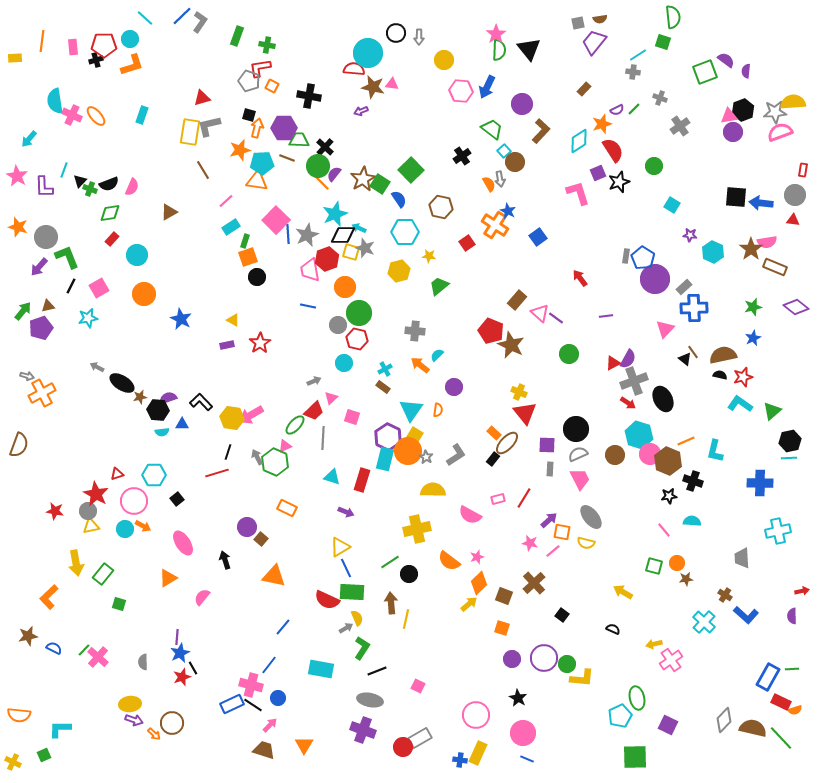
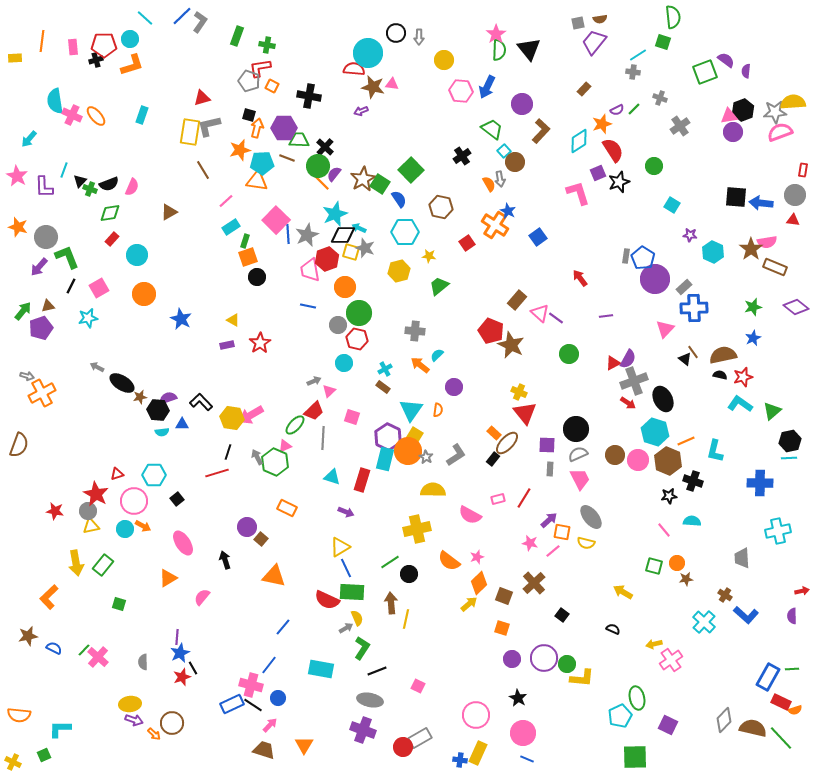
pink triangle at (331, 398): moved 2 px left, 7 px up
cyan hexagon at (639, 435): moved 16 px right, 3 px up
pink circle at (650, 454): moved 12 px left, 6 px down
green rectangle at (103, 574): moved 9 px up
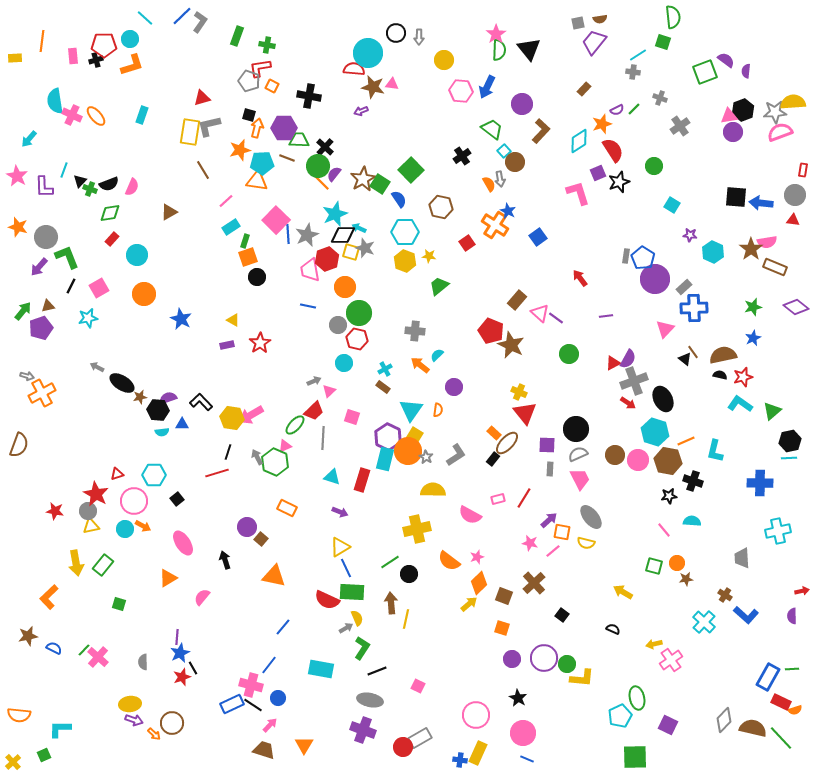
pink rectangle at (73, 47): moved 9 px down
yellow hexagon at (399, 271): moved 6 px right, 10 px up; rotated 25 degrees counterclockwise
brown hexagon at (668, 461): rotated 12 degrees counterclockwise
purple arrow at (346, 512): moved 6 px left
yellow cross at (13, 762): rotated 21 degrees clockwise
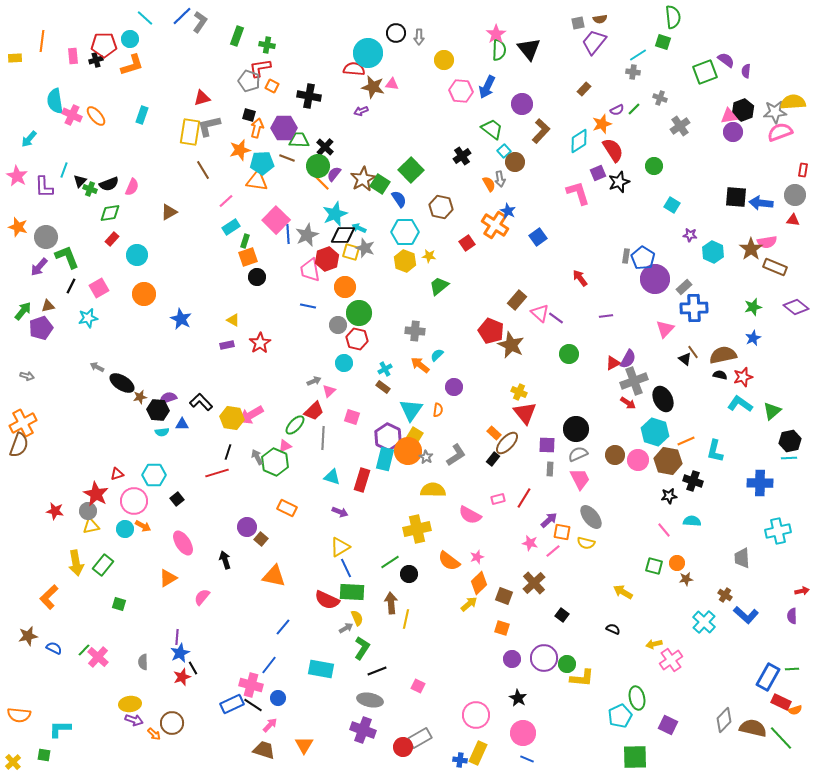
orange cross at (42, 393): moved 19 px left, 30 px down
green square at (44, 755): rotated 32 degrees clockwise
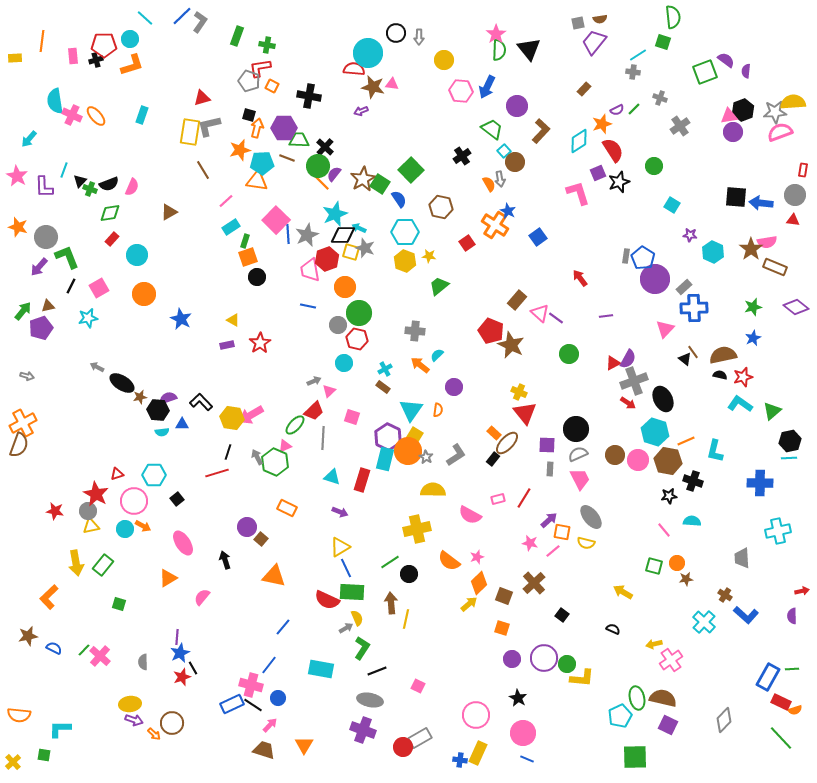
purple circle at (522, 104): moved 5 px left, 2 px down
pink cross at (98, 657): moved 2 px right, 1 px up
brown semicircle at (753, 728): moved 90 px left, 30 px up
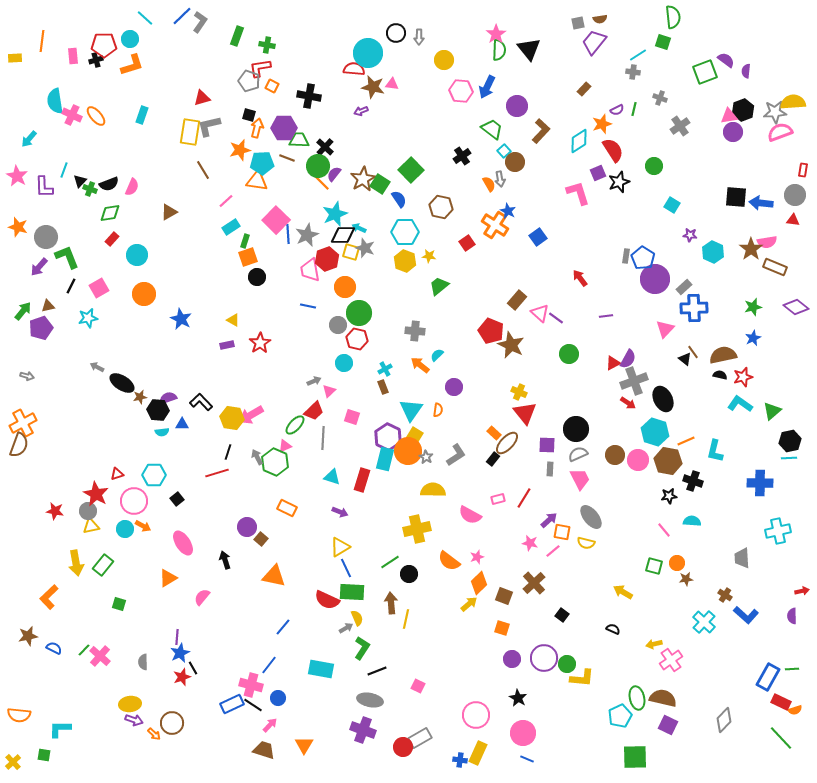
green line at (634, 109): rotated 32 degrees counterclockwise
brown rectangle at (383, 387): rotated 32 degrees clockwise
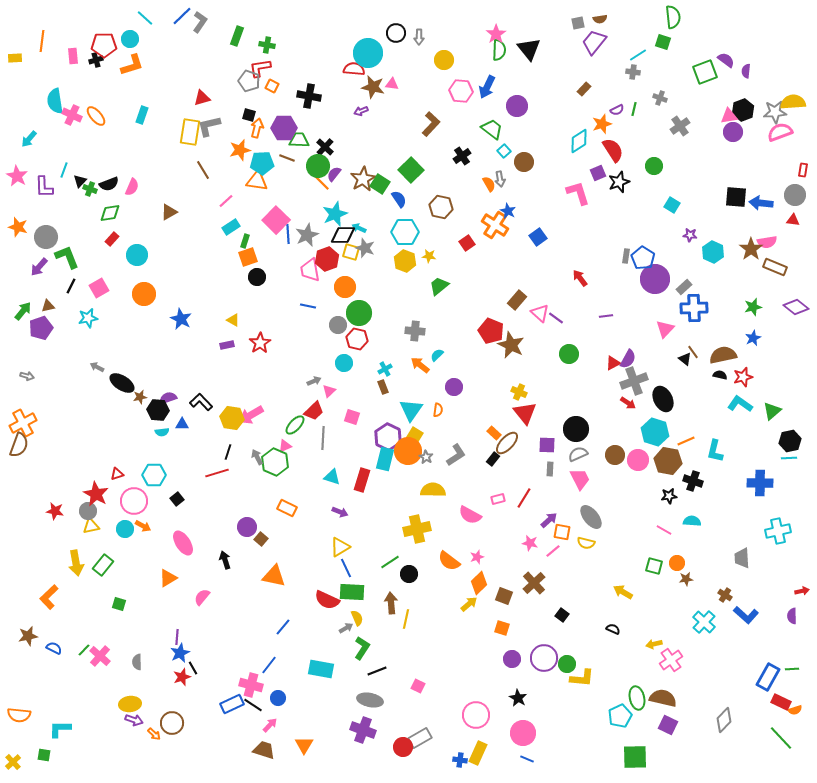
brown L-shape at (541, 131): moved 110 px left, 7 px up
brown circle at (515, 162): moved 9 px right
pink line at (664, 530): rotated 21 degrees counterclockwise
gray semicircle at (143, 662): moved 6 px left
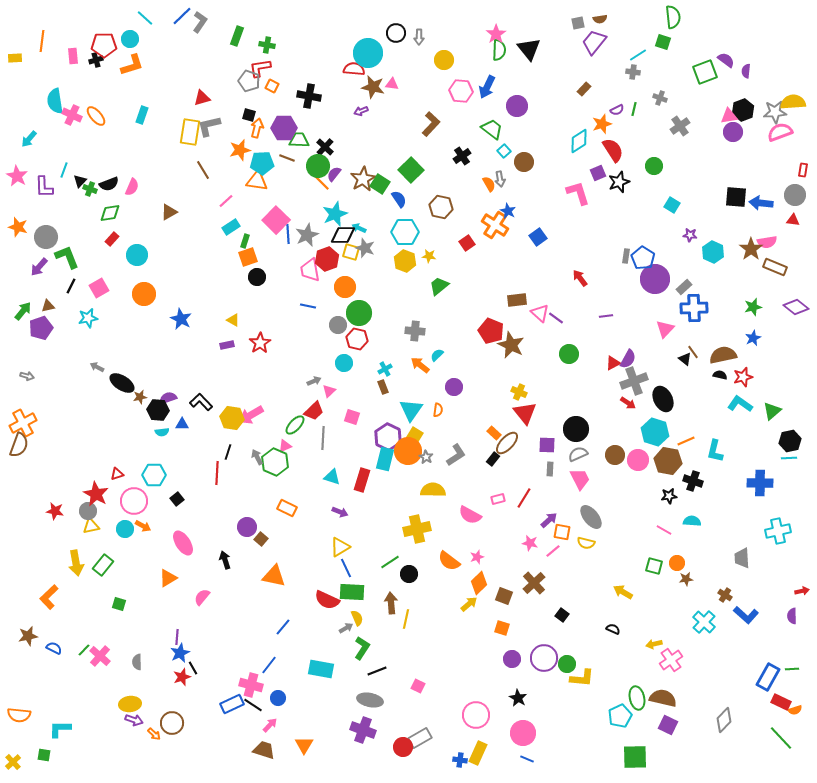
brown rectangle at (517, 300): rotated 42 degrees clockwise
red line at (217, 473): rotated 70 degrees counterclockwise
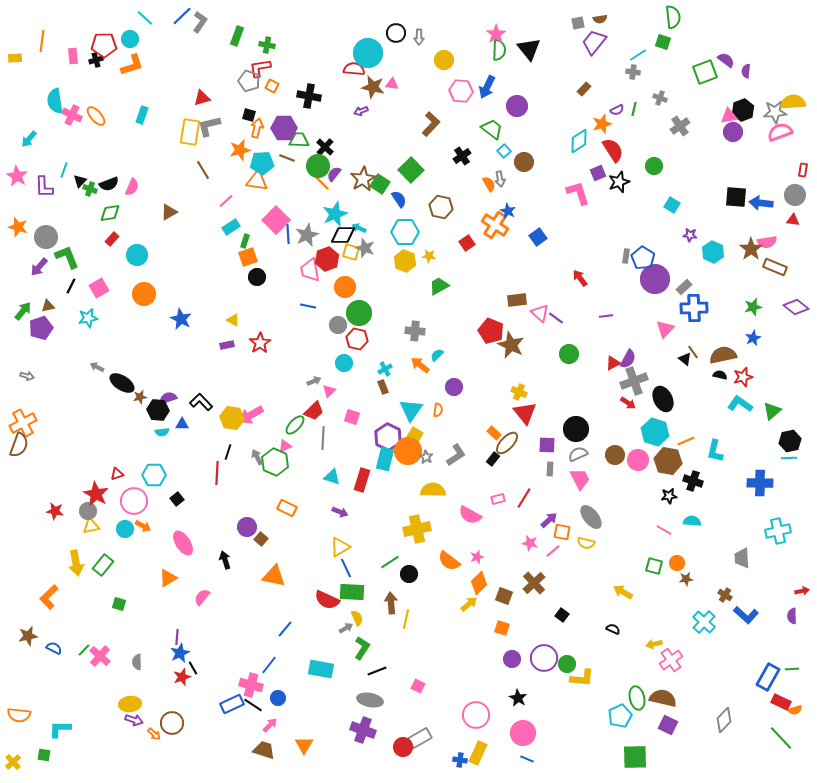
green trapezoid at (439, 286): rotated 10 degrees clockwise
blue line at (283, 627): moved 2 px right, 2 px down
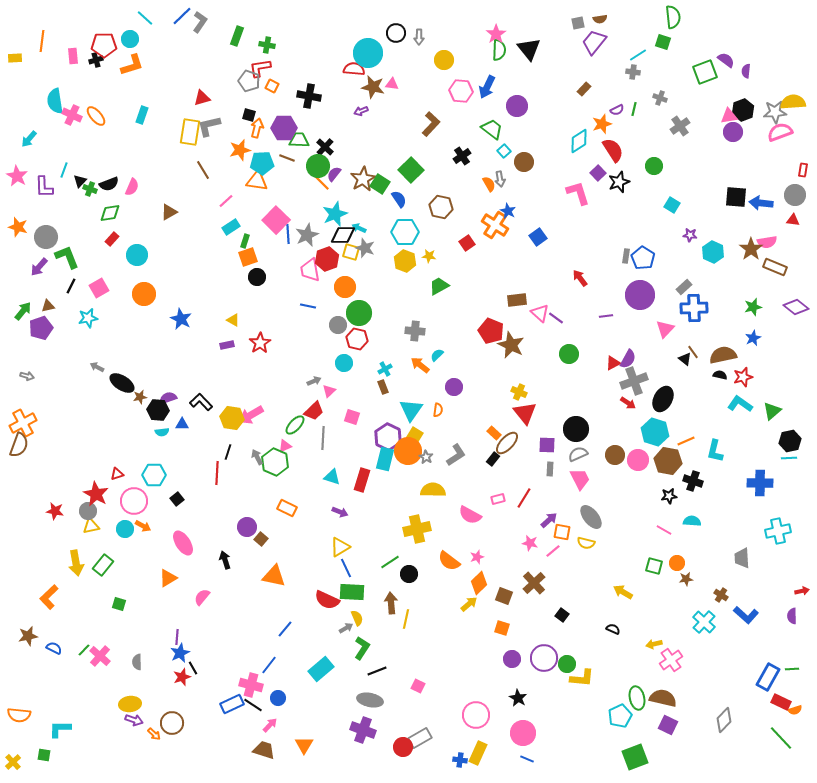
purple square at (598, 173): rotated 21 degrees counterclockwise
purple circle at (655, 279): moved 15 px left, 16 px down
black ellipse at (663, 399): rotated 55 degrees clockwise
brown cross at (725, 595): moved 4 px left
cyan rectangle at (321, 669): rotated 50 degrees counterclockwise
green square at (635, 757): rotated 20 degrees counterclockwise
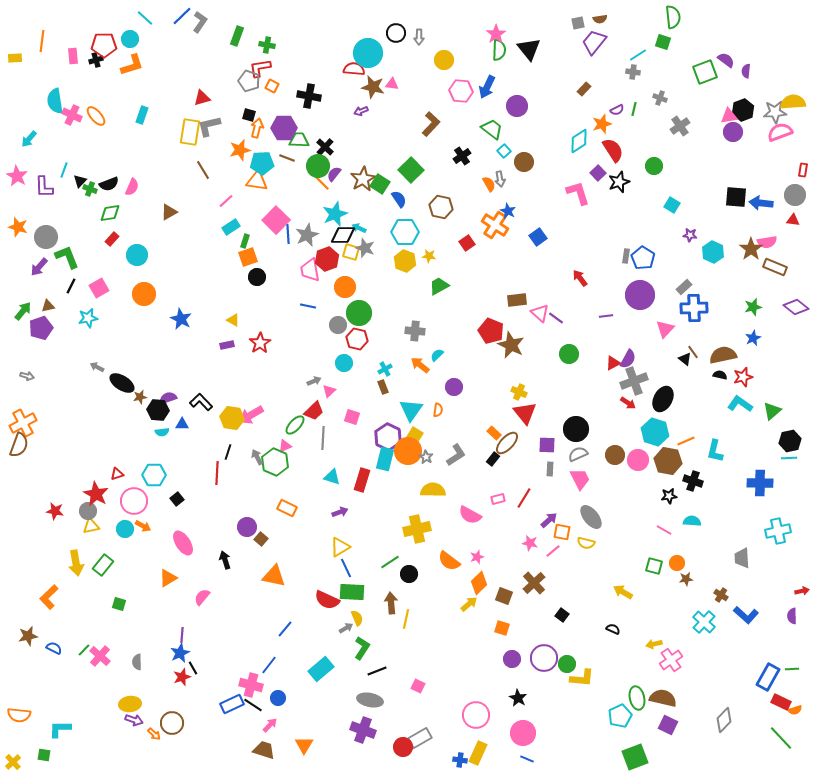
purple arrow at (340, 512): rotated 42 degrees counterclockwise
purple line at (177, 637): moved 5 px right, 2 px up
